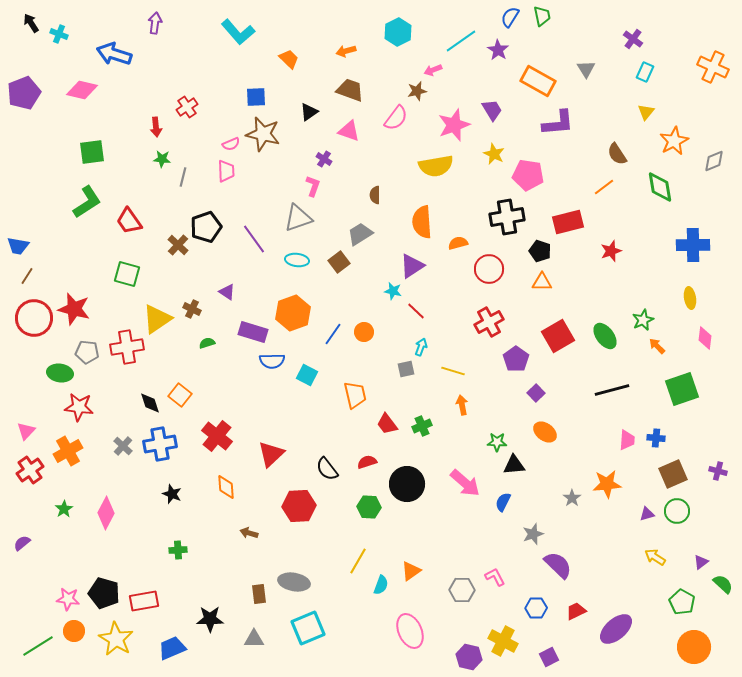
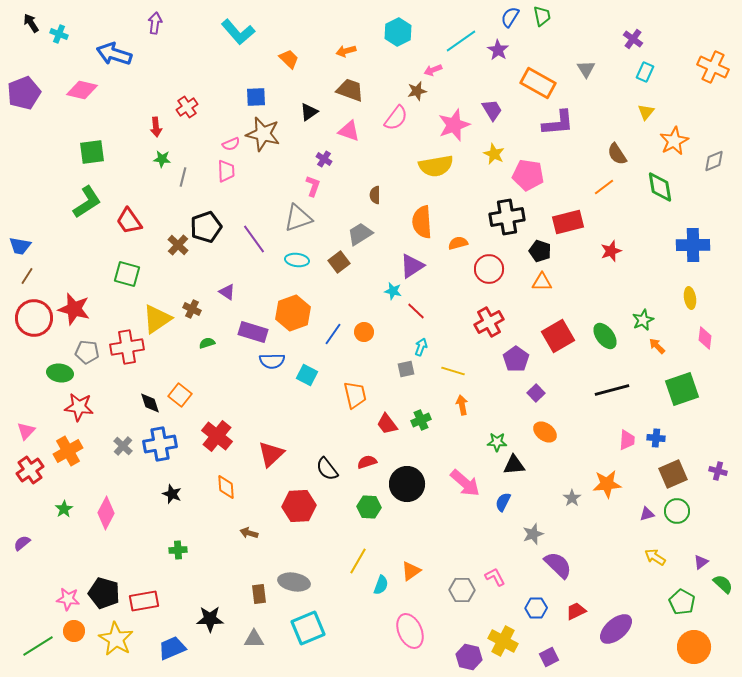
orange rectangle at (538, 81): moved 2 px down
blue trapezoid at (18, 246): moved 2 px right
green cross at (422, 426): moved 1 px left, 6 px up
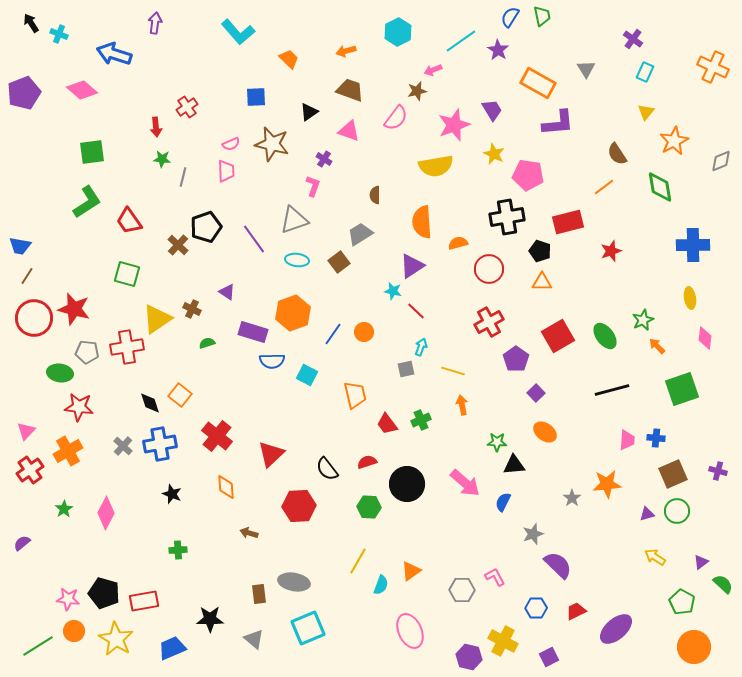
pink diamond at (82, 90): rotated 28 degrees clockwise
brown star at (263, 134): moved 9 px right, 10 px down
gray diamond at (714, 161): moved 7 px right
gray triangle at (298, 218): moved 4 px left, 2 px down
gray triangle at (254, 639): rotated 40 degrees clockwise
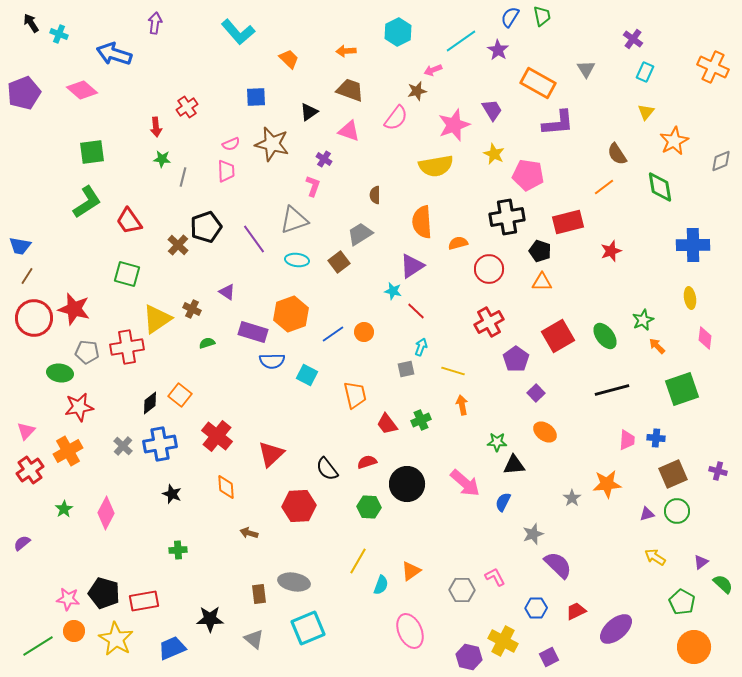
orange arrow at (346, 51): rotated 12 degrees clockwise
orange hexagon at (293, 313): moved 2 px left, 1 px down
blue line at (333, 334): rotated 20 degrees clockwise
black diamond at (150, 403): rotated 70 degrees clockwise
red star at (79, 407): rotated 16 degrees counterclockwise
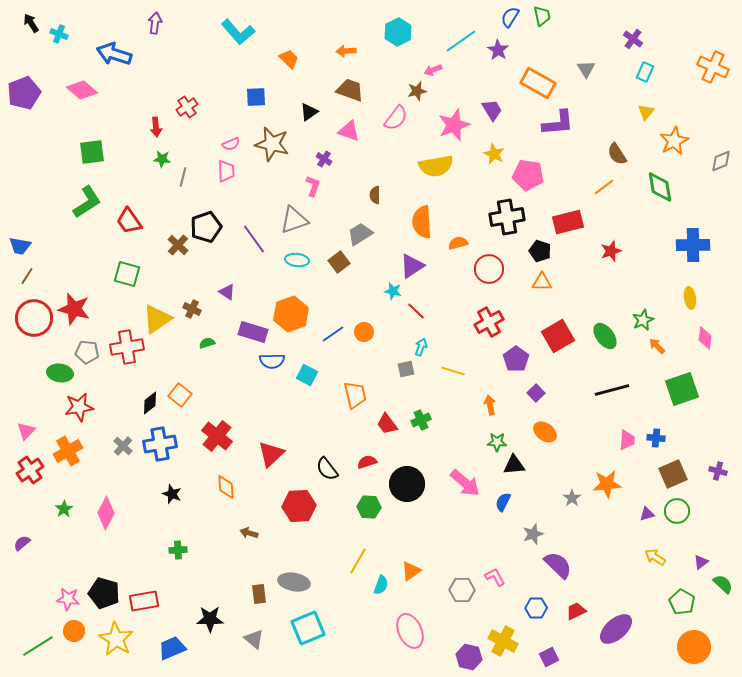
orange arrow at (462, 405): moved 28 px right
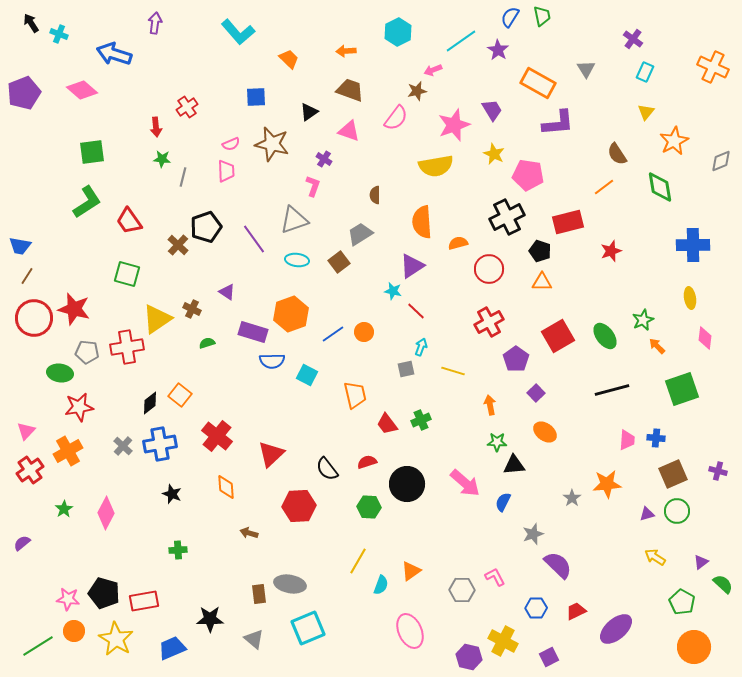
black cross at (507, 217): rotated 16 degrees counterclockwise
gray ellipse at (294, 582): moved 4 px left, 2 px down
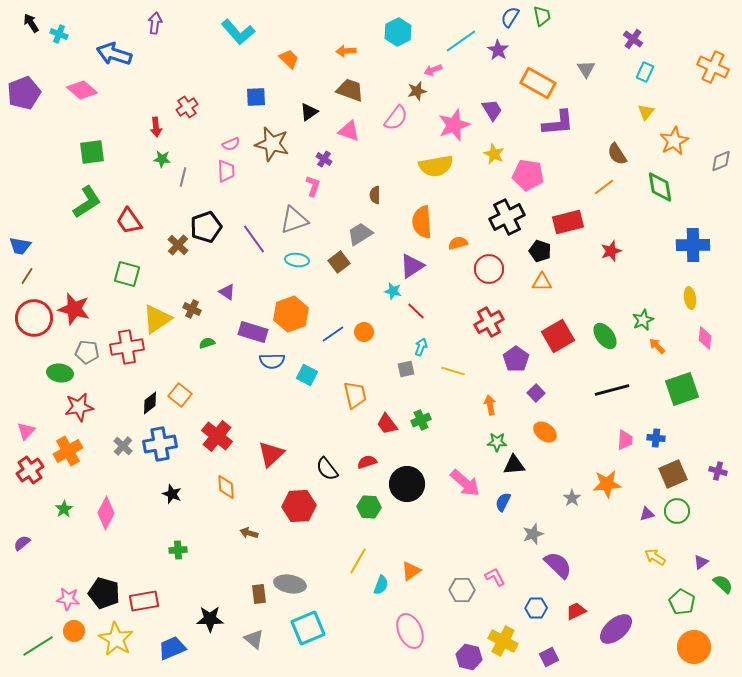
pink trapezoid at (627, 440): moved 2 px left
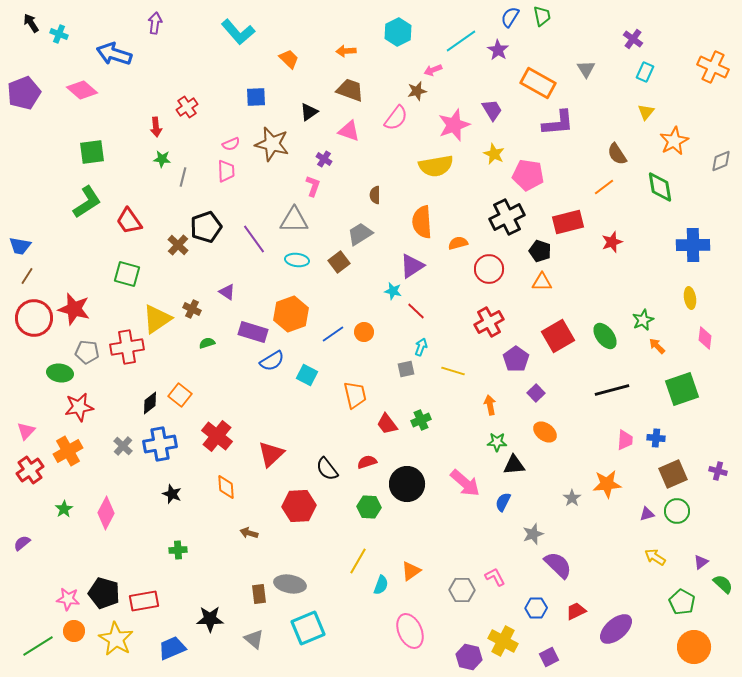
gray triangle at (294, 220): rotated 20 degrees clockwise
red star at (611, 251): moved 1 px right, 9 px up
blue semicircle at (272, 361): rotated 30 degrees counterclockwise
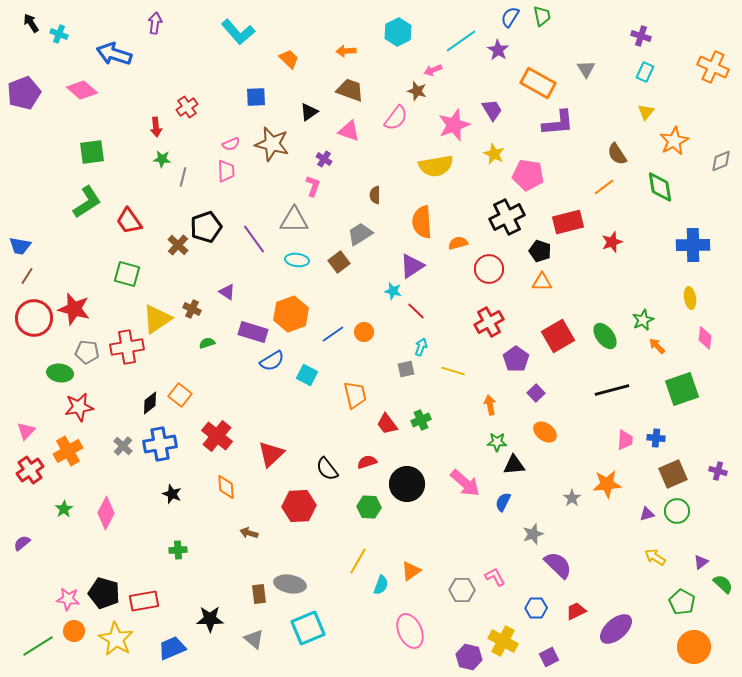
purple cross at (633, 39): moved 8 px right, 3 px up; rotated 18 degrees counterclockwise
brown star at (417, 91): rotated 30 degrees clockwise
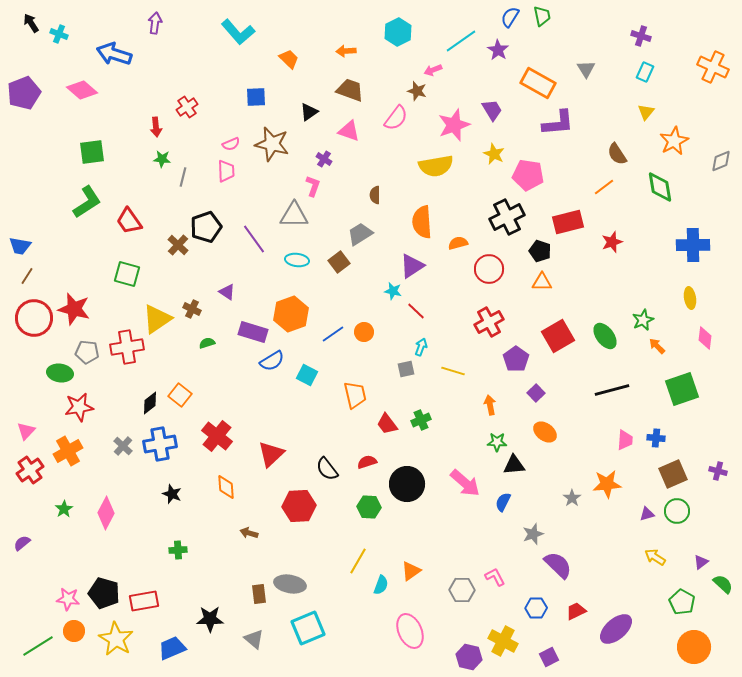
gray triangle at (294, 220): moved 5 px up
